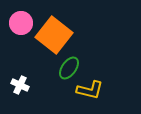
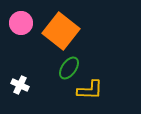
orange square: moved 7 px right, 4 px up
yellow L-shape: rotated 12 degrees counterclockwise
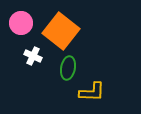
green ellipse: moved 1 px left; rotated 25 degrees counterclockwise
white cross: moved 13 px right, 29 px up
yellow L-shape: moved 2 px right, 2 px down
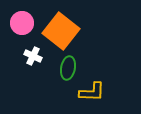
pink circle: moved 1 px right
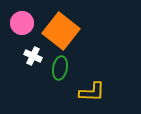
green ellipse: moved 8 px left
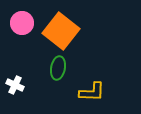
white cross: moved 18 px left, 29 px down
green ellipse: moved 2 px left
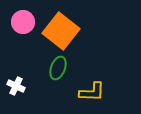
pink circle: moved 1 px right, 1 px up
green ellipse: rotated 10 degrees clockwise
white cross: moved 1 px right, 1 px down
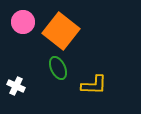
green ellipse: rotated 45 degrees counterclockwise
yellow L-shape: moved 2 px right, 7 px up
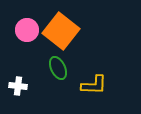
pink circle: moved 4 px right, 8 px down
white cross: moved 2 px right; rotated 18 degrees counterclockwise
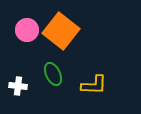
green ellipse: moved 5 px left, 6 px down
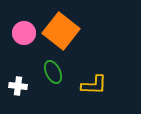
pink circle: moved 3 px left, 3 px down
green ellipse: moved 2 px up
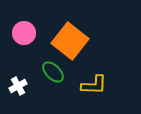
orange square: moved 9 px right, 10 px down
green ellipse: rotated 20 degrees counterclockwise
white cross: rotated 36 degrees counterclockwise
